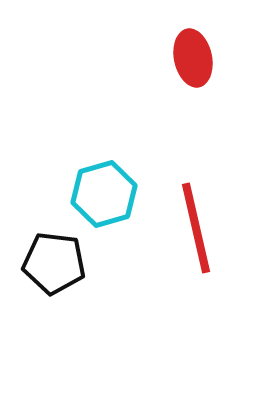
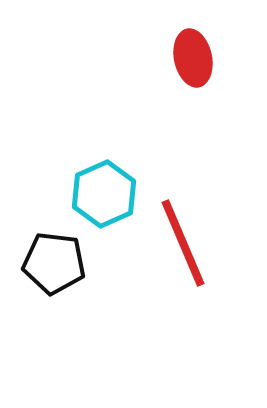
cyan hexagon: rotated 8 degrees counterclockwise
red line: moved 13 px left, 15 px down; rotated 10 degrees counterclockwise
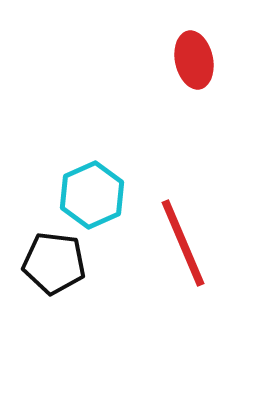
red ellipse: moved 1 px right, 2 px down
cyan hexagon: moved 12 px left, 1 px down
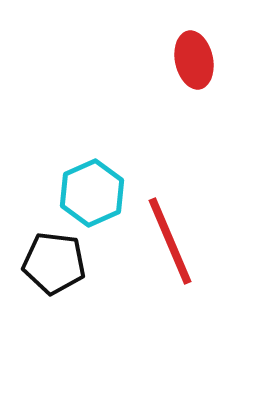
cyan hexagon: moved 2 px up
red line: moved 13 px left, 2 px up
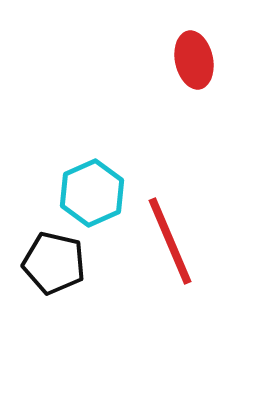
black pentagon: rotated 6 degrees clockwise
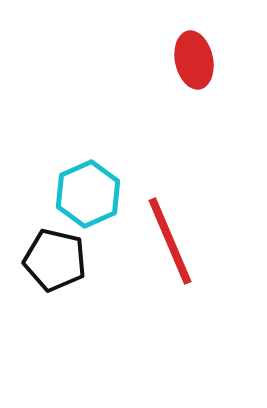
cyan hexagon: moved 4 px left, 1 px down
black pentagon: moved 1 px right, 3 px up
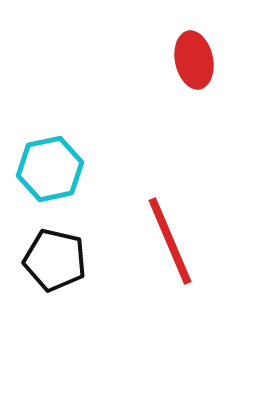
cyan hexagon: moved 38 px left, 25 px up; rotated 12 degrees clockwise
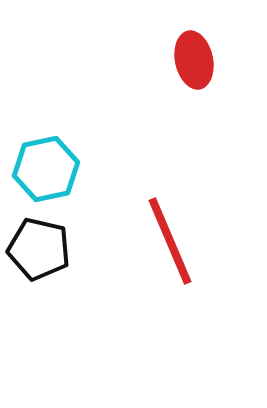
cyan hexagon: moved 4 px left
black pentagon: moved 16 px left, 11 px up
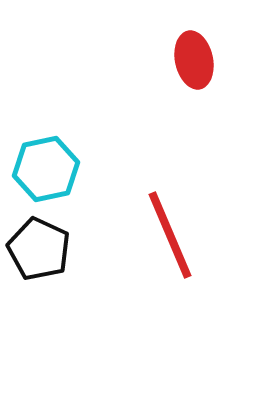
red line: moved 6 px up
black pentagon: rotated 12 degrees clockwise
